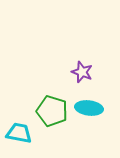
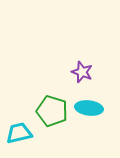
cyan trapezoid: rotated 24 degrees counterclockwise
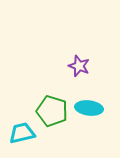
purple star: moved 3 px left, 6 px up
cyan trapezoid: moved 3 px right
